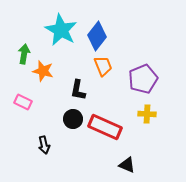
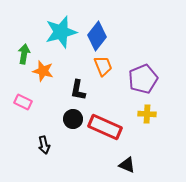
cyan star: moved 2 px down; rotated 28 degrees clockwise
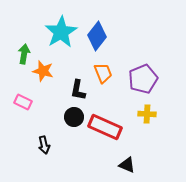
cyan star: rotated 16 degrees counterclockwise
orange trapezoid: moved 7 px down
black circle: moved 1 px right, 2 px up
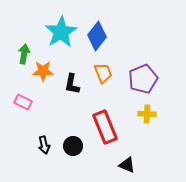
orange star: rotated 15 degrees counterclockwise
black L-shape: moved 6 px left, 6 px up
black circle: moved 1 px left, 29 px down
red rectangle: rotated 44 degrees clockwise
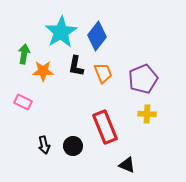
black L-shape: moved 4 px right, 18 px up
